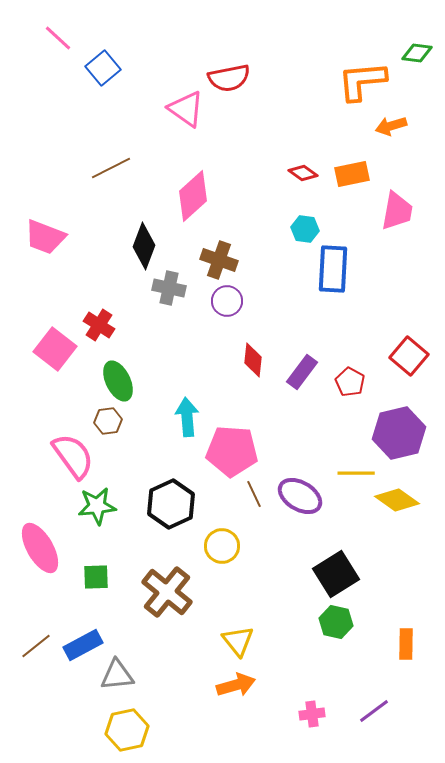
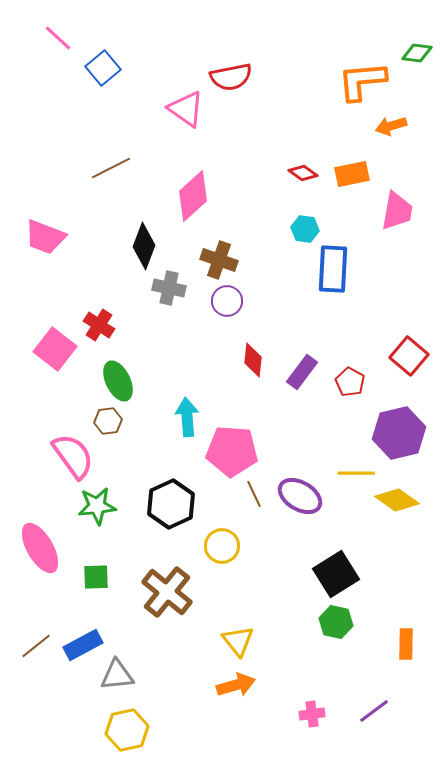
red semicircle at (229, 78): moved 2 px right, 1 px up
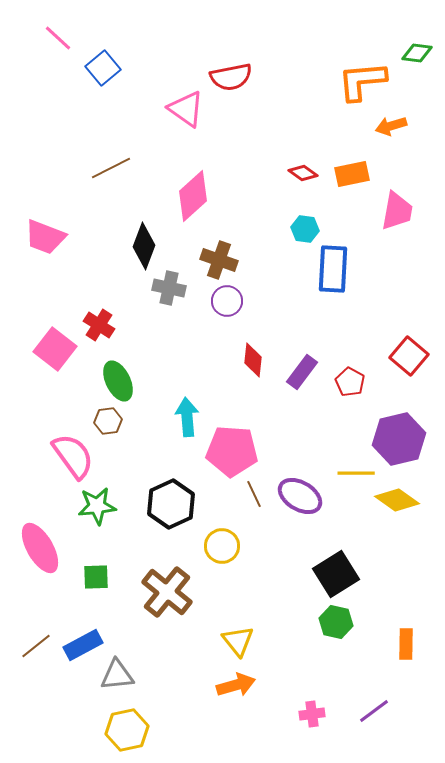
purple hexagon at (399, 433): moved 6 px down
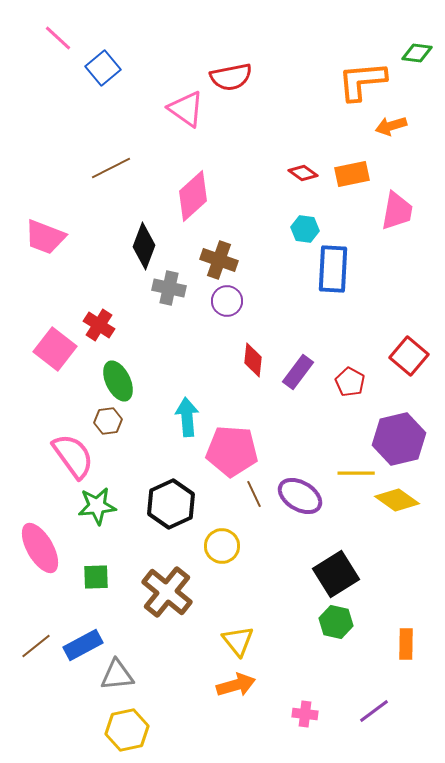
purple rectangle at (302, 372): moved 4 px left
pink cross at (312, 714): moved 7 px left; rotated 15 degrees clockwise
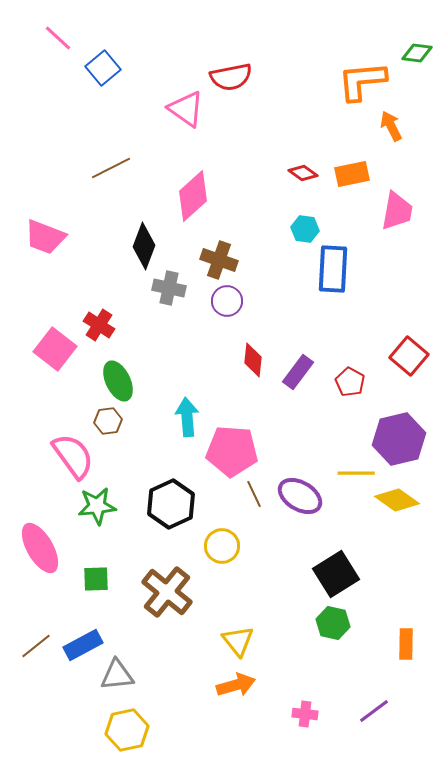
orange arrow at (391, 126): rotated 80 degrees clockwise
green square at (96, 577): moved 2 px down
green hexagon at (336, 622): moved 3 px left, 1 px down
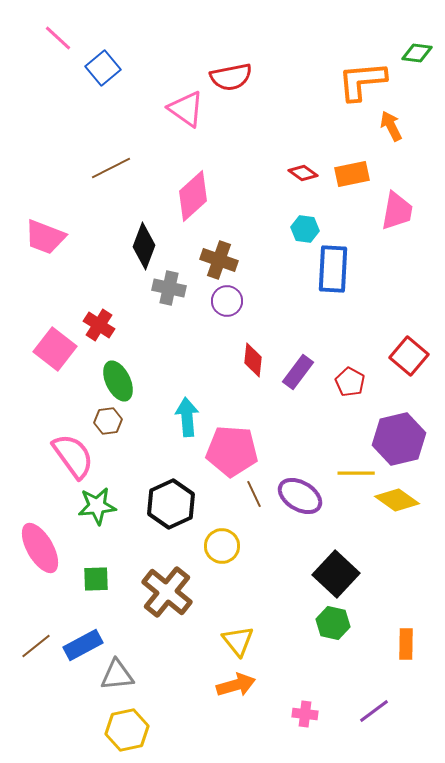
black square at (336, 574): rotated 15 degrees counterclockwise
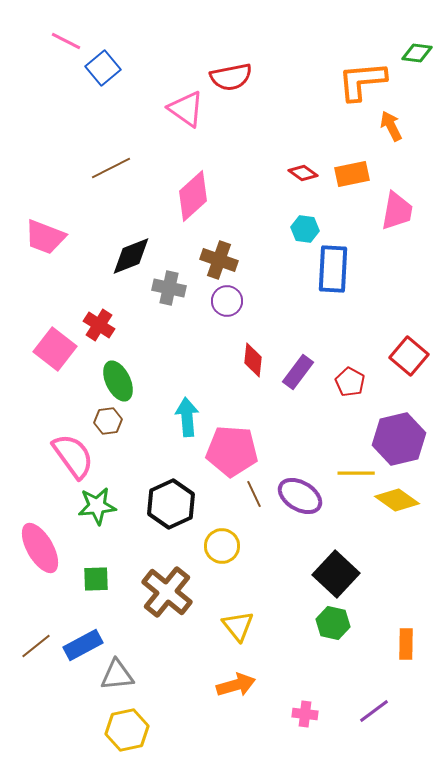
pink line at (58, 38): moved 8 px right, 3 px down; rotated 16 degrees counterclockwise
black diamond at (144, 246): moved 13 px left, 10 px down; rotated 48 degrees clockwise
yellow triangle at (238, 641): moved 15 px up
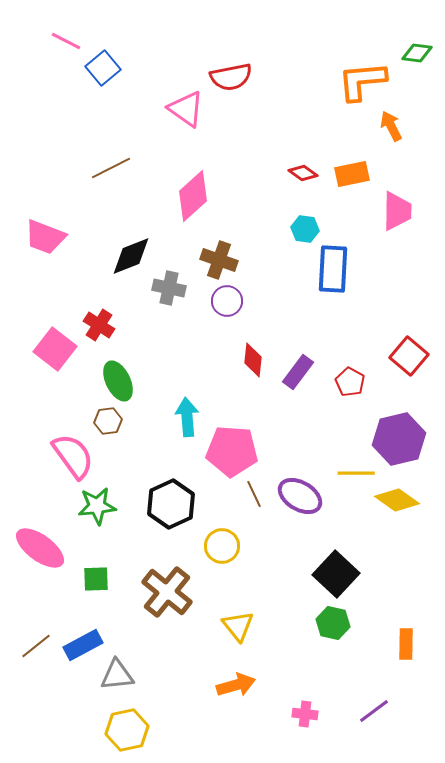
pink trapezoid at (397, 211): rotated 9 degrees counterclockwise
pink ellipse at (40, 548): rotated 24 degrees counterclockwise
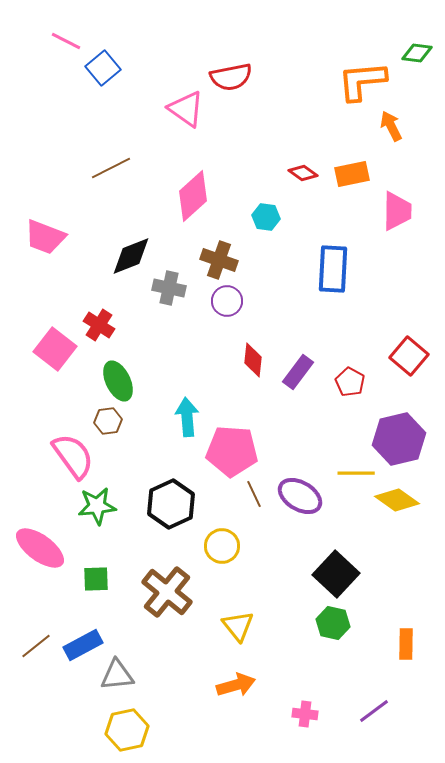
cyan hexagon at (305, 229): moved 39 px left, 12 px up
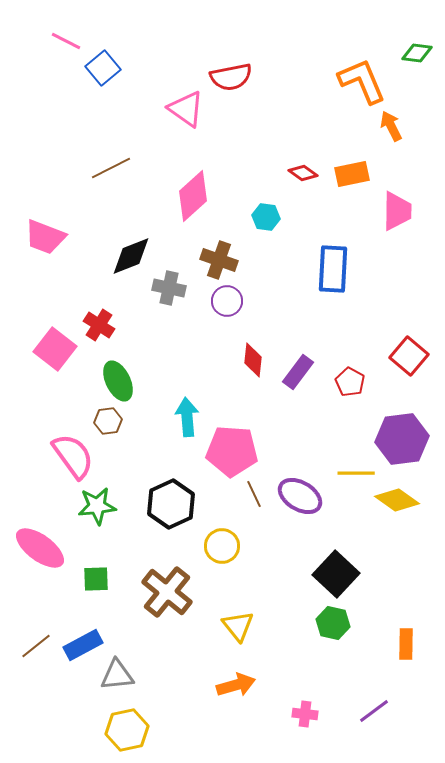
orange L-shape at (362, 81): rotated 72 degrees clockwise
purple hexagon at (399, 439): moved 3 px right; rotated 6 degrees clockwise
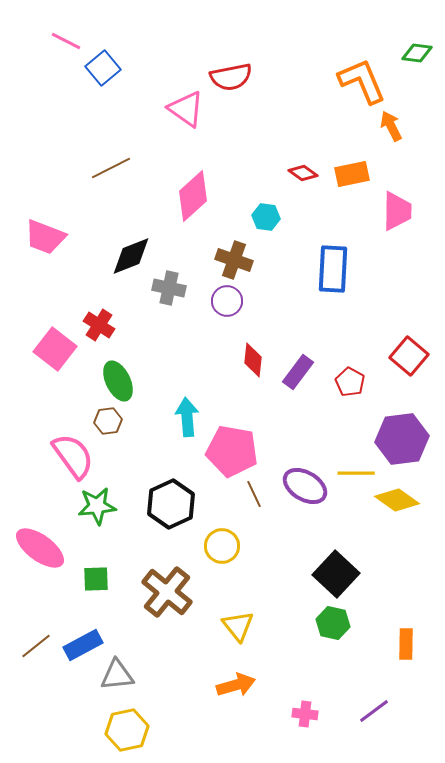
brown cross at (219, 260): moved 15 px right
pink pentagon at (232, 451): rotated 6 degrees clockwise
purple ellipse at (300, 496): moved 5 px right, 10 px up
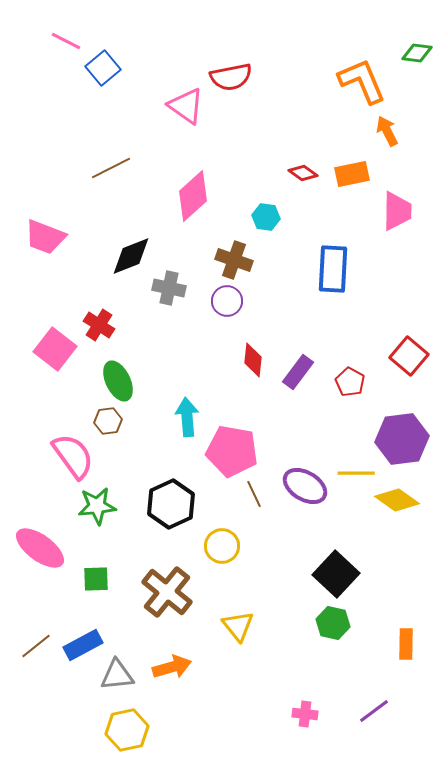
pink triangle at (186, 109): moved 3 px up
orange arrow at (391, 126): moved 4 px left, 5 px down
orange arrow at (236, 685): moved 64 px left, 18 px up
